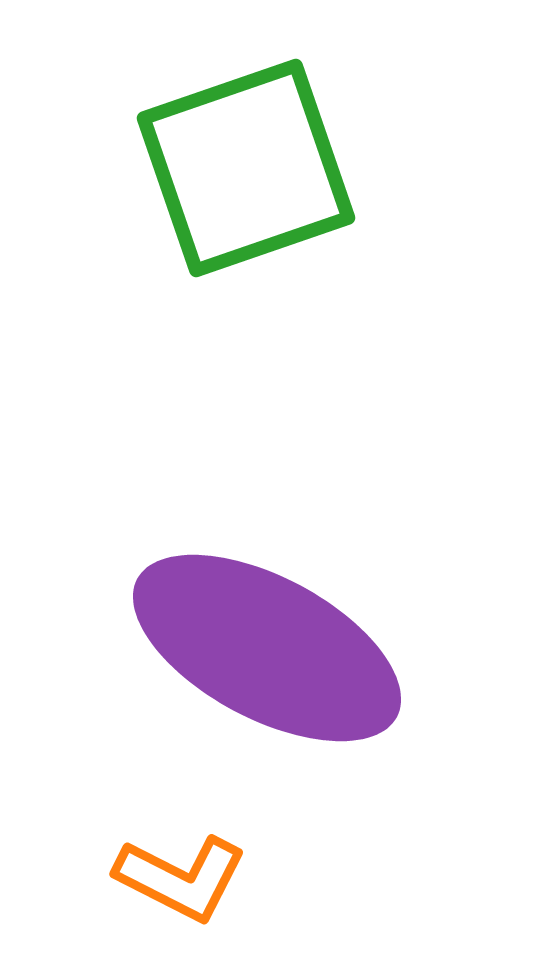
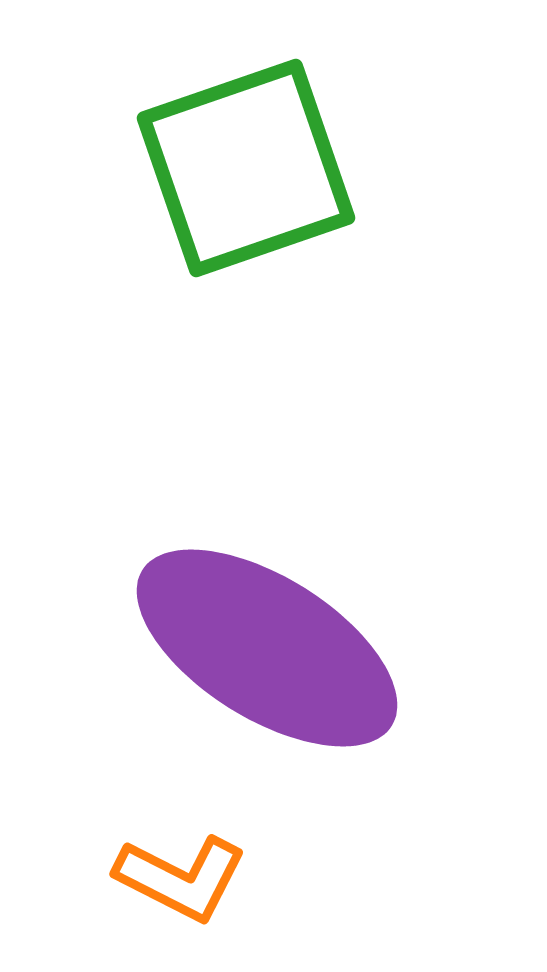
purple ellipse: rotated 4 degrees clockwise
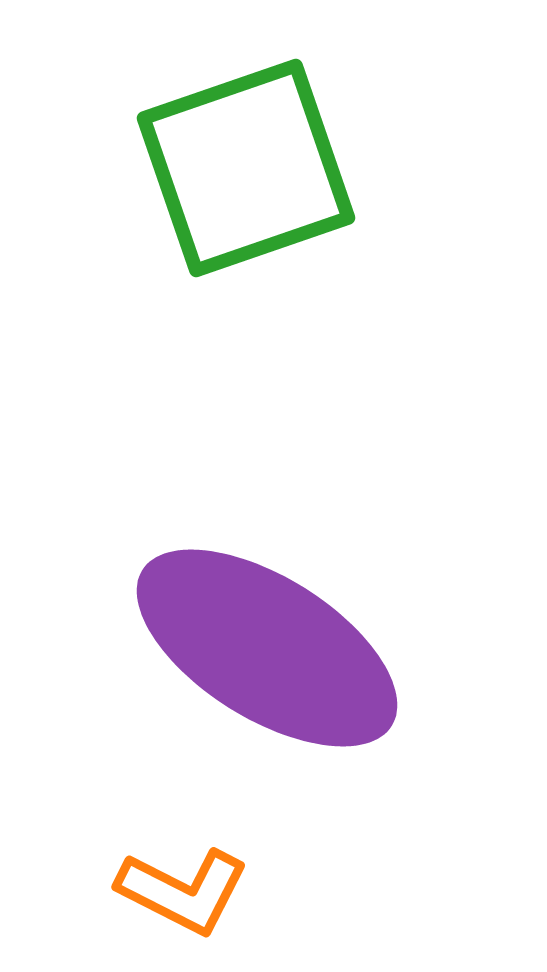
orange L-shape: moved 2 px right, 13 px down
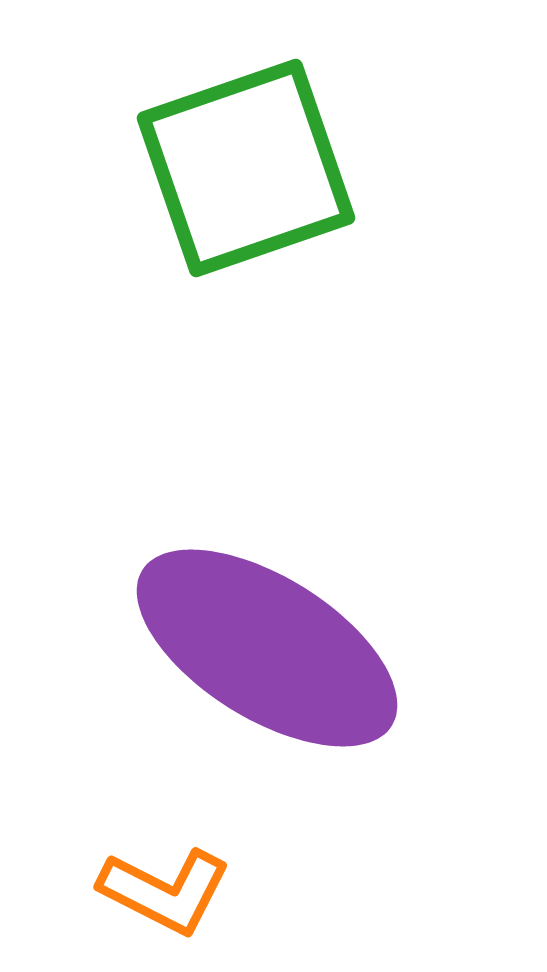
orange L-shape: moved 18 px left
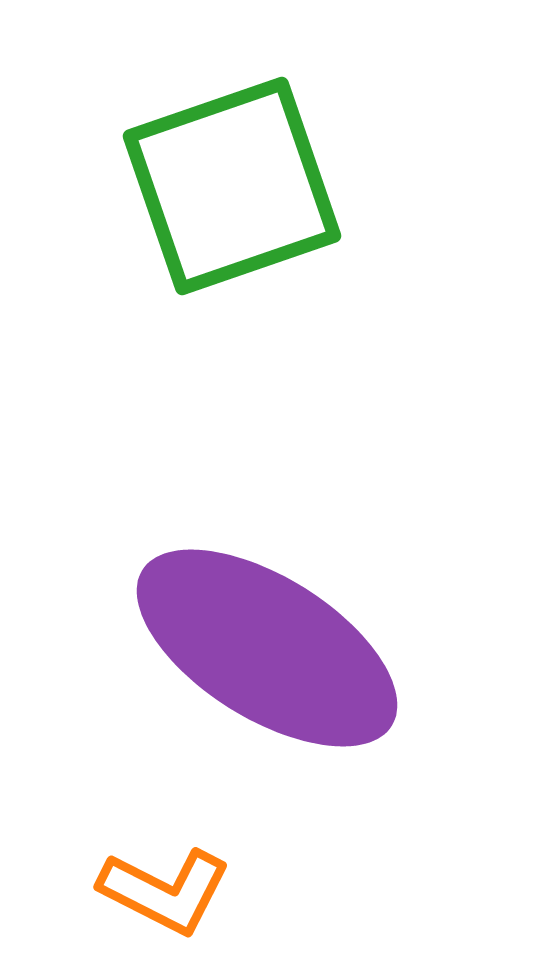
green square: moved 14 px left, 18 px down
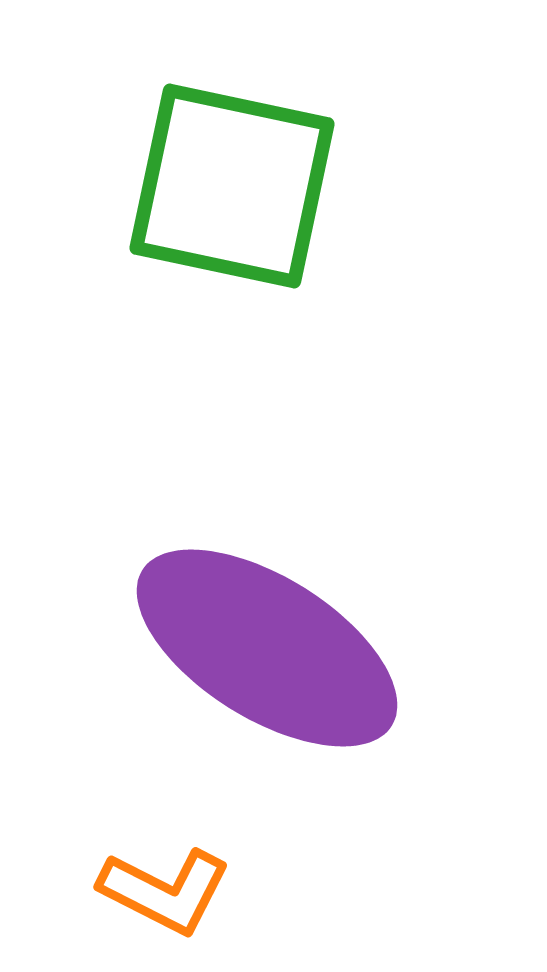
green square: rotated 31 degrees clockwise
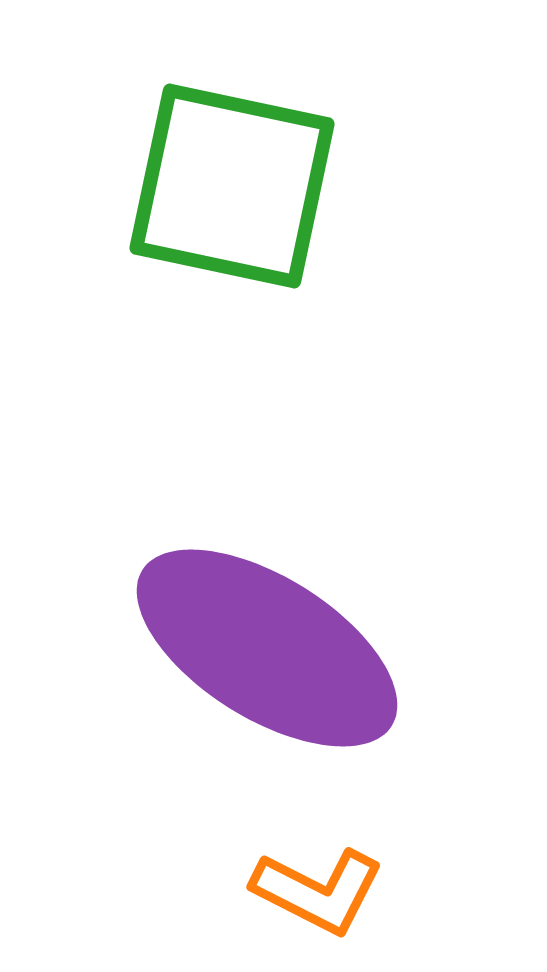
orange L-shape: moved 153 px right
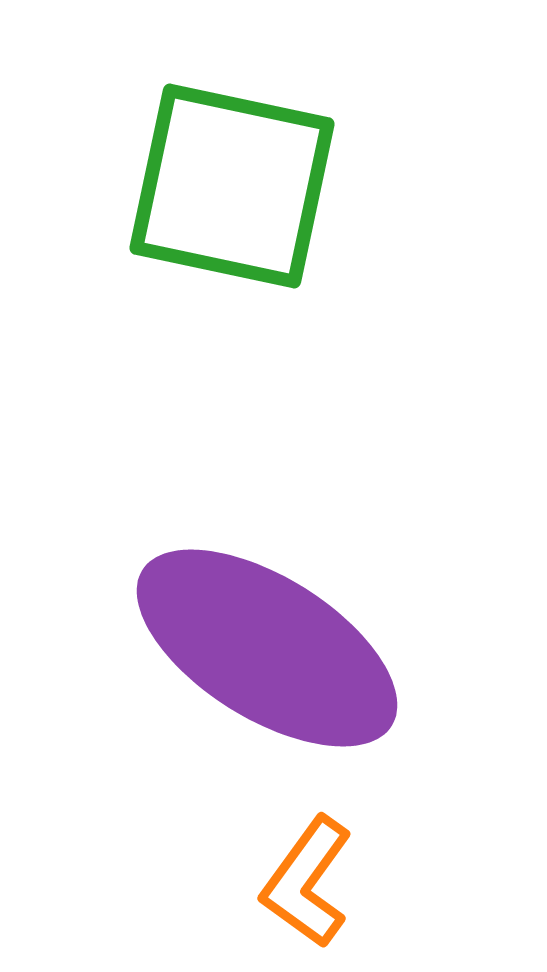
orange L-shape: moved 11 px left, 9 px up; rotated 99 degrees clockwise
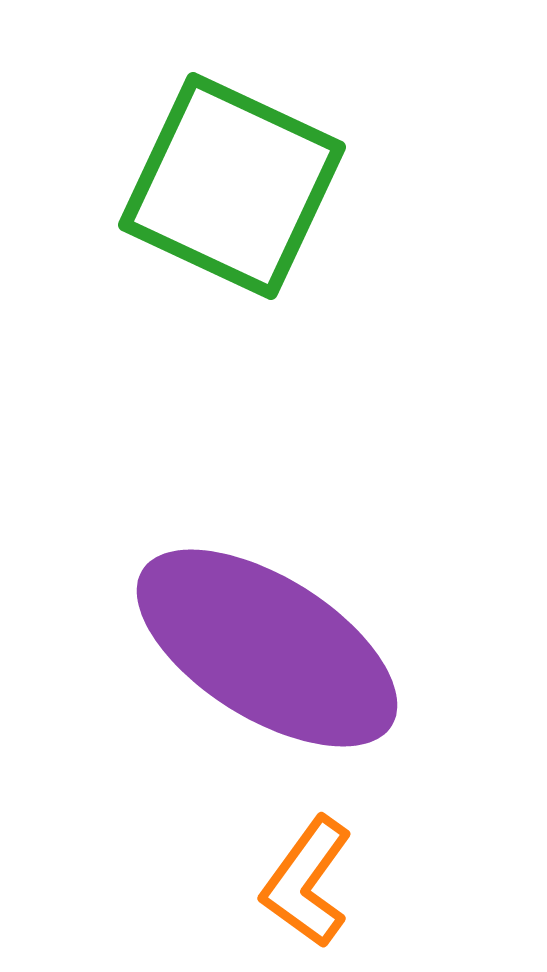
green square: rotated 13 degrees clockwise
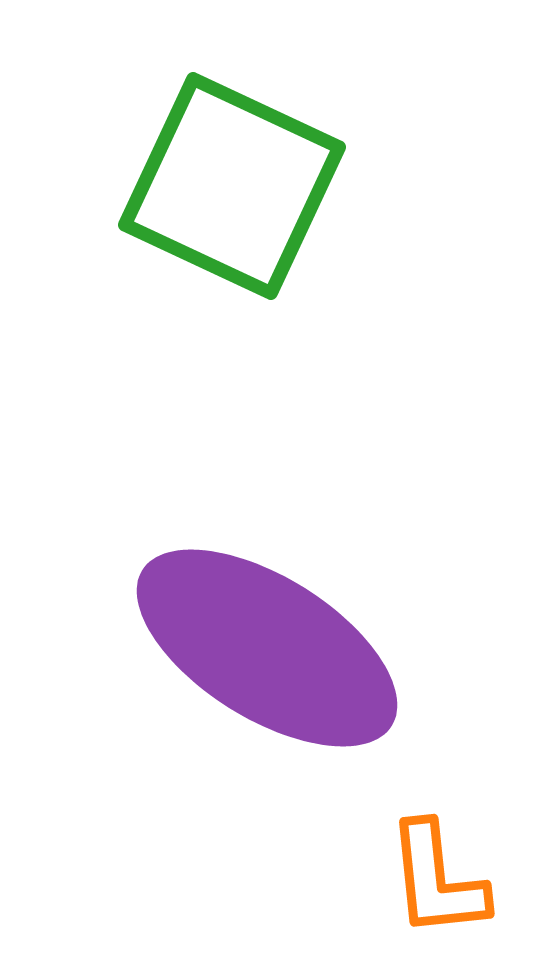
orange L-shape: moved 130 px right, 2 px up; rotated 42 degrees counterclockwise
